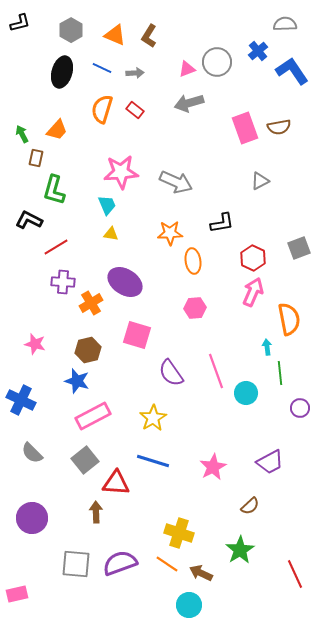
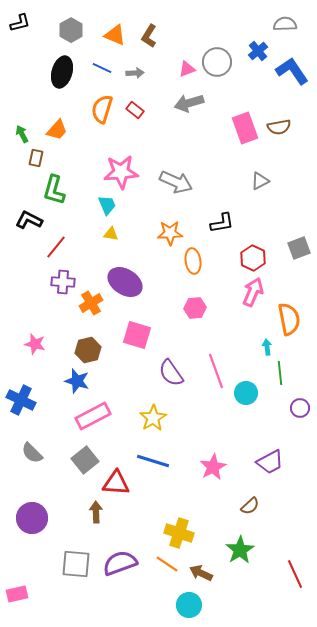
red line at (56, 247): rotated 20 degrees counterclockwise
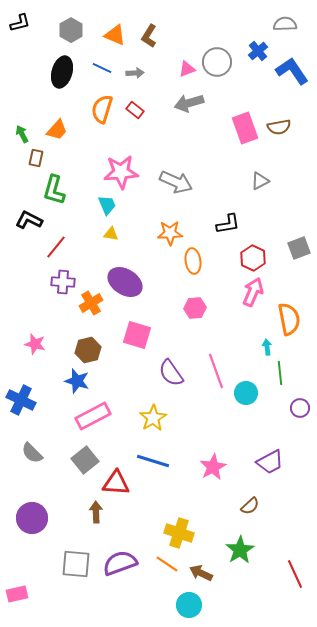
black L-shape at (222, 223): moved 6 px right, 1 px down
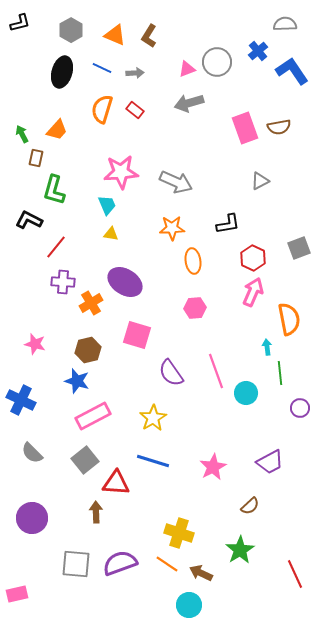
orange star at (170, 233): moved 2 px right, 5 px up
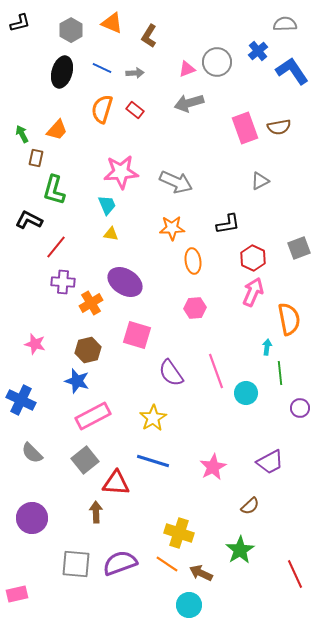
orange triangle at (115, 35): moved 3 px left, 12 px up
cyan arrow at (267, 347): rotated 14 degrees clockwise
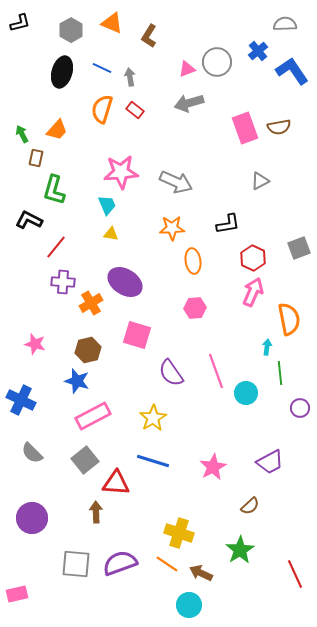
gray arrow at (135, 73): moved 5 px left, 4 px down; rotated 96 degrees counterclockwise
